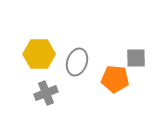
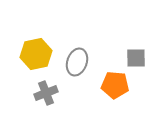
yellow hexagon: moved 3 px left; rotated 12 degrees counterclockwise
orange pentagon: moved 6 px down
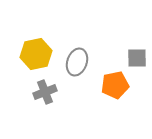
gray square: moved 1 px right
orange pentagon: rotated 16 degrees counterclockwise
gray cross: moved 1 px left, 1 px up
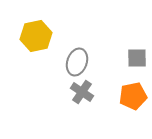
yellow hexagon: moved 18 px up
orange pentagon: moved 18 px right, 11 px down
gray cross: moved 37 px right; rotated 35 degrees counterclockwise
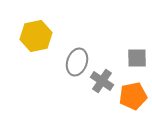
gray cross: moved 20 px right, 11 px up
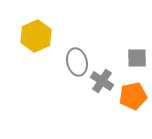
yellow hexagon: rotated 12 degrees counterclockwise
gray ellipse: rotated 32 degrees counterclockwise
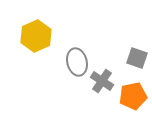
gray square: rotated 20 degrees clockwise
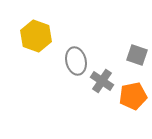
yellow hexagon: rotated 16 degrees counterclockwise
gray square: moved 3 px up
gray ellipse: moved 1 px left, 1 px up
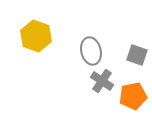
gray ellipse: moved 15 px right, 10 px up
